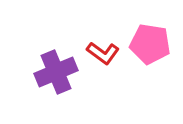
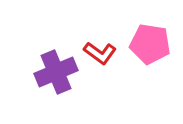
red L-shape: moved 3 px left
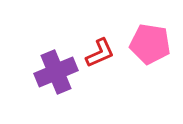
red L-shape: rotated 60 degrees counterclockwise
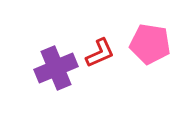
purple cross: moved 4 px up
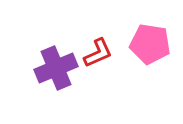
red L-shape: moved 2 px left
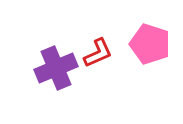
pink pentagon: rotated 9 degrees clockwise
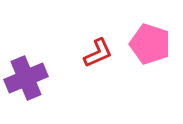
purple cross: moved 30 px left, 10 px down
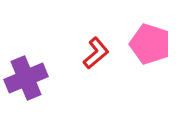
red L-shape: moved 2 px left; rotated 16 degrees counterclockwise
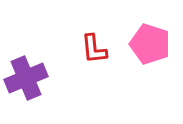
red L-shape: moved 2 px left, 4 px up; rotated 124 degrees clockwise
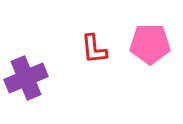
pink pentagon: rotated 18 degrees counterclockwise
